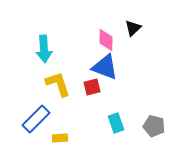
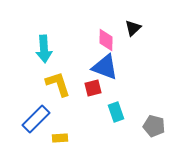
red square: moved 1 px right, 1 px down
cyan rectangle: moved 11 px up
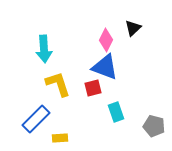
pink diamond: rotated 25 degrees clockwise
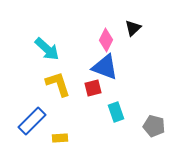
cyan arrow: moved 3 px right; rotated 44 degrees counterclockwise
blue rectangle: moved 4 px left, 2 px down
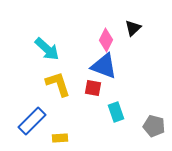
blue triangle: moved 1 px left, 1 px up
red square: rotated 24 degrees clockwise
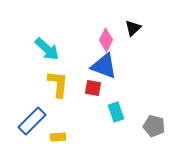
yellow L-shape: rotated 24 degrees clockwise
yellow rectangle: moved 2 px left, 1 px up
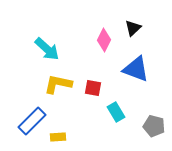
pink diamond: moved 2 px left
blue triangle: moved 32 px right, 3 px down
yellow L-shape: rotated 84 degrees counterclockwise
cyan rectangle: rotated 12 degrees counterclockwise
